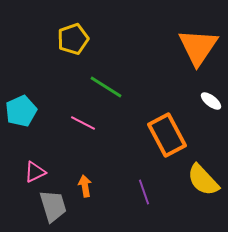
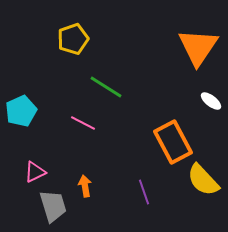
orange rectangle: moved 6 px right, 7 px down
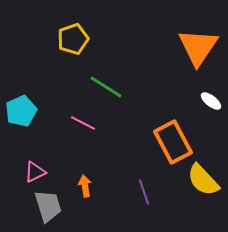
gray trapezoid: moved 5 px left
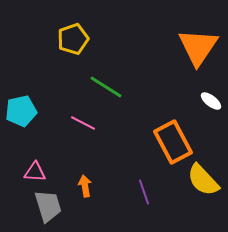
cyan pentagon: rotated 12 degrees clockwise
pink triangle: rotated 30 degrees clockwise
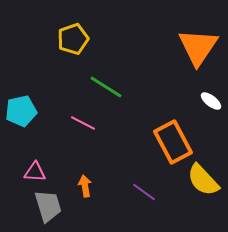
purple line: rotated 35 degrees counterclockwise
